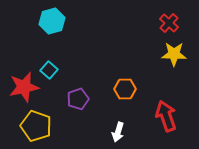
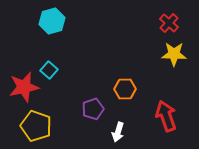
purple pentagon: moved 15 px right, 10 px down
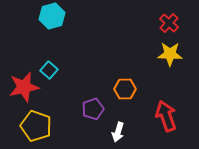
cyan hexagon: moved 5 px up
yellow star: moved 4 px left
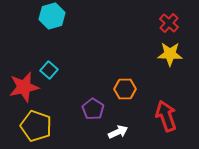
purple pentagon: rotated 20 degrees counterclockwise
white arrow: rotated 132 degrees counterclockwise
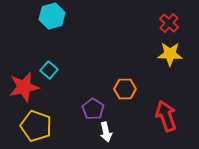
white arrow: moved 12 px left; rotated 102 degrees clockwise
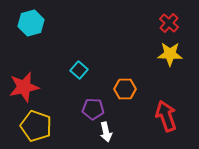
cyan hexagon: moved 21 px left, 7 px down
cyan square: moved 30 px right
purple pentagon: rotated 30 degrees counterclockwise
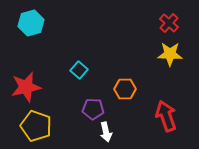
red star: moved 2 px right
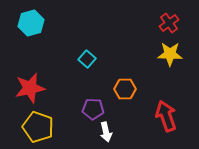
red cross: rotated 12 degrees clockwise
cyan square: moved 8 px right, 11 px up
red star: moved 4 px right, 1 px down
yellow pentagon: moved 2 px right, 1 px down
